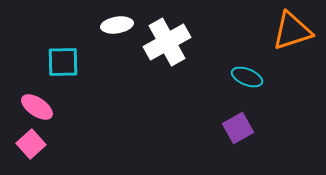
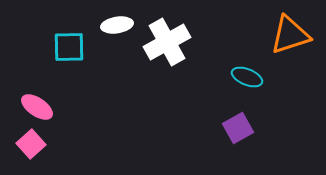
orange triangle: moved 2 px left, 4 px down
cyan square: moved 6 px right, 15 px up
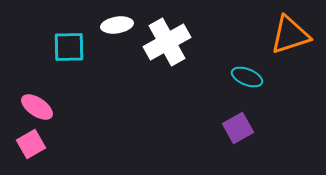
pink square: rotated 12 degrees clockwise
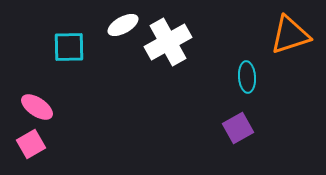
white ellipse: moved 6 px right; rotated 20 degrees counterclockwise
white cross: moved 1 px right
cyan ellipse: rotated 64 degrees clockwise
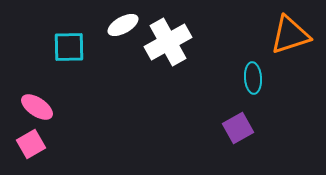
cyan ellipse: moved 6 px right, 1 px down
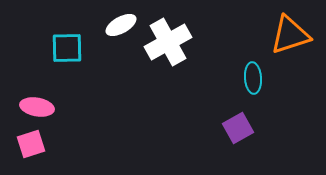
white ellipse: moved 2 px left
cyan square: moved 2 px left, 1 px down
pink ellipse: rotated 24 degrees counterclockwise
pink square: rotated 12 degrees clockwise
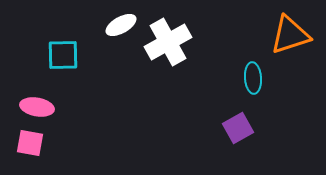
cyan square: moved 4 px left, 7 px down
pink square: moved 1 px left, 1 px up; rotated 28 degrees clockwise
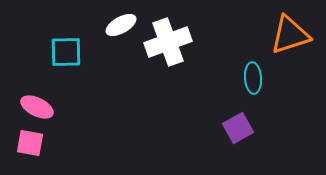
white cross: rotated 9 degrees clockwise
cyan square: moved 3 px right, 3 px up
pink ellipse: rotated 16 degrees clockwise
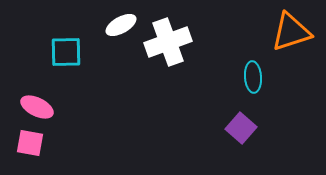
orange triangle: moved 1 px right, 3 px up
cyan ellipse: moved 1 px up
purple square: moved 3 px right; rotated 20 degrees counterclockwise
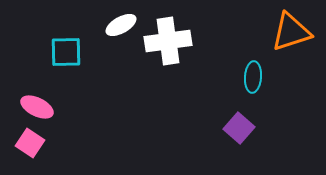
white cross: moved 1 px up; rotated 12 degrees clockwise
cyan ellipse: rotated 8 degrees clockwise
purple square: moved 2 px left
pink square: rotated 24 degrees clockwise
